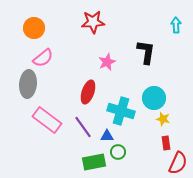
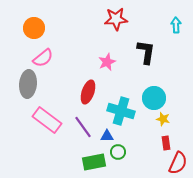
red star: moved 23 px right, 3 px up
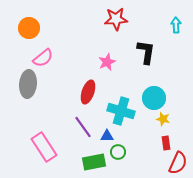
orange circle: moved 5 px left
pink rectangle: moved 3 px left, 27 px down; rotated 20 degrees clockwise
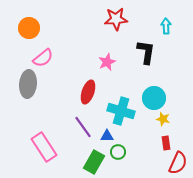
cyan arrow: moved 10 px left, 1 px down
green rectangle: rotated 50 degrees counterclockwise
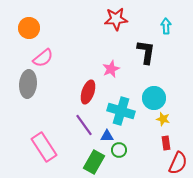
pink star: moved 4 px right, 7 px down
purple line: moved 1 px right, 2 px up
green circle: moved 1 px right, 2 px up
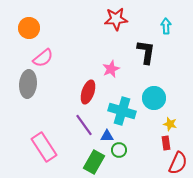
cyan cross: moved 1 px right
yellow star: moved 7 px right, 5 px down
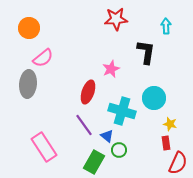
blue triangle: rotated 40 degrees clockwise
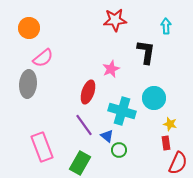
red star: moved 1 px left, 1 px down
pink rectangle: moved 2 px left; rotated 12 degrees clockwise
green rectangle: moved 14 px left, 1 px down
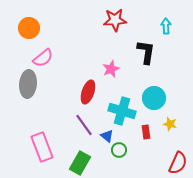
red rectangle: moved 20 px left, 11 px up
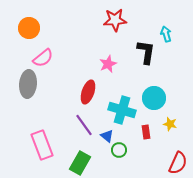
cyan arrow: moved 8 px down; rotated 14 degrees counterclockwise
pink star: moved 3 px left, 5 px up
cyan cross: moved 1 px up
pink rectangle: moved 2 px up
